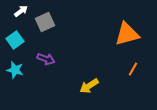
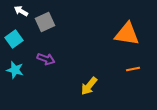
white arrow: rotated 112 degrees counterclockwise
orange triangle: rotated 24 degrees clockwise
cyan square: moved 1 px left, 1 px up
orange line: rotated 48 degrees clockwise
yellow arrow: rotated 18 degrees counterclockwise
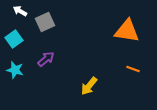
white arrow: moved 1 px left
orange triangle: moved 3 px up
purple arrow: rotated 60 degrees counterclockwise
orange line: rotated 32 degrees clockwise
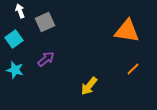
white arrow: rotated 40 degrees clockwise
orange line: rotated 64 degrees counterclockwise
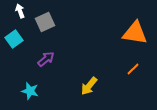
orange triangle: moved 8 px right, 2 px down
cyan star: moved 15 px right, 21 px down
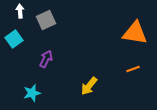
white arrow: rotated 16 degrees clockwise
gray square: moved 1 px right, 2 px up
purple arrow: rotated 24 degrees counterclockwise
orange line: rotated 24 degrees clockwise
cyan star: moved 2 px right, 2 px down; rotated 30 degrees counterclockwise
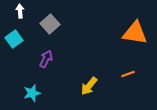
gray square: moved 4 px right, 4 px down; rotated 18 degrees counterclockwise
orange line: moved 5 px left, 5 px down
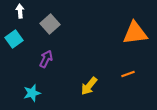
orange triangle: rotated 16 degrees counterclockwise
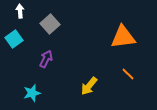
orange triangle: moved 12 px left, 4 px down
orange line: rotated 64 degrees clockwise
